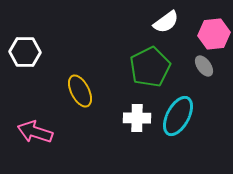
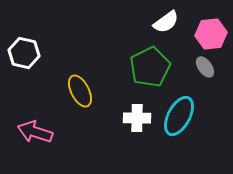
pink hexagon: moved 3 px left
white hexagon: moved 1 px left, 1 px down; rotated 12 degrees clockwise
gray ellipse: moved 1 px right, 1 px down
cyan ellipse: moved 1 px right
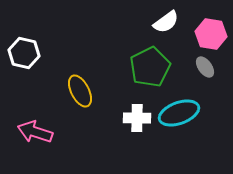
pink hexagon: rotated 16 degrees clockwise
cyan ellipse: moved 3 px up; rotated 42 degrees clockwise
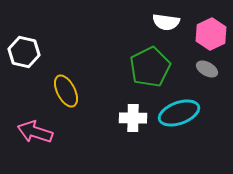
white semicircle: rotated 44 degrees clockwise
pink hexagon: rotated 24 degrees clockwise
white hexagon: moved 1 px up
gray ellipse: moved 2 px right, 2 px down; rotated 25 degrees counterclockwise
yellow ellipse: moved 14 px left
white cross: moved 4 px left
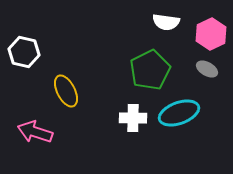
green pentagon: moved 3 px down
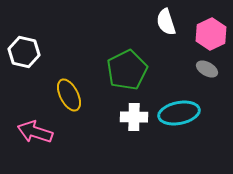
white semicircle: rotated 64 degrees clockwise
green pentagon: moved 23 px left
yellow ellipse: moved 3 px right, 4 px down
cyan ellipse: rotated 9 degrees clockwise
white cross: moved 1 px right, 1 px up
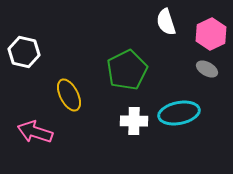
white cross: moved 4 px down
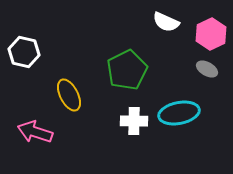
white semicircle: rotated 48 degrees counterclockwise
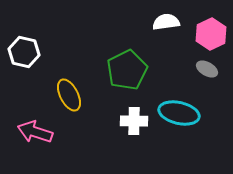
white semicircle: rotated 148 degrees clockwise
cyan ellipse: rotated 24 degrees clockwise
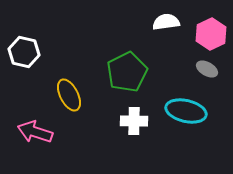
green pentagon: moved 2 px down
cyan ellipse: moved 7 px right, 2 px up
